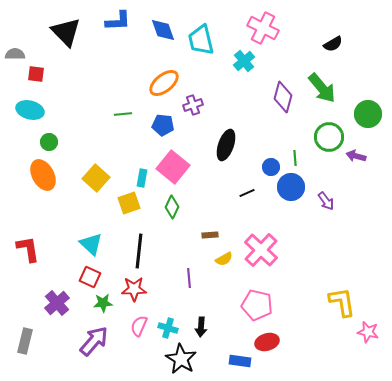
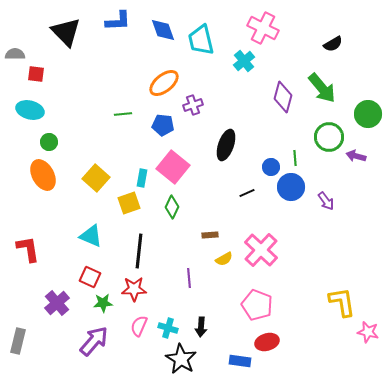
cyan triangle at (91, 244): moved 8 px up; rotated 20 degrees counterclockwise
pink pentagon at (257, 305): rotated 8 degrees clockwise
gray rectangle at (25, 341): moved 7 px left
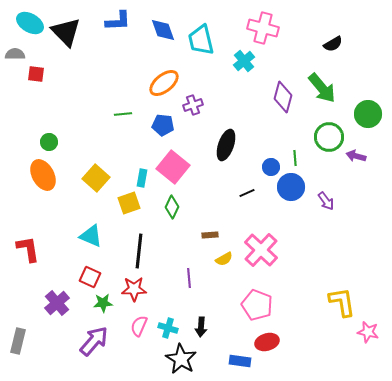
pink cross at (263, 28): rotated 12 degrees counterclockwise
cyan ellipse at (30, 110): moved 87 px up; rotated 16 degrees clockwise
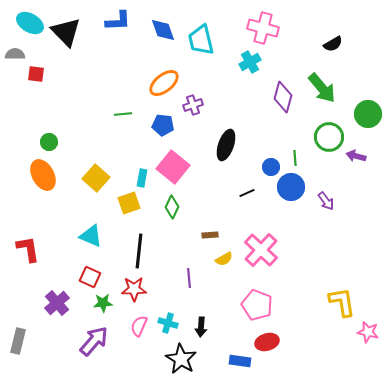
cyan cross at (244, 61): moved 6 px right, 1 px down; rotated 10 degrees clockwise
cyan cross at (168, 328): moved 5 px up
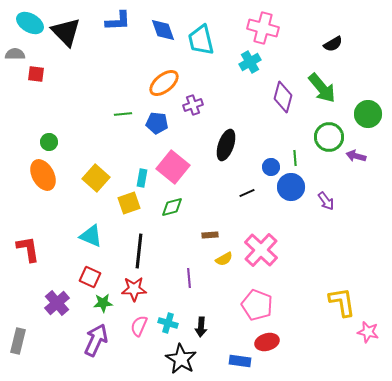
blue pentagon at (163, 125): moved 6 px left, 2 px up
green diamond at (172, 207): rotated 50 degrees clockwise
purple arrow at (94, 341): moved 2 px right, 1 px up; rotated 16 degrees counterclockwise
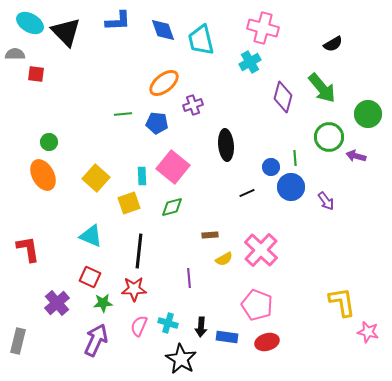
black ellipse at (226, 145): rotated 24 degrees counterclockwise
cyan rectangle at (142, 178): moved 2 px up; rotated 12 degrees counterclockwise
blue rectangle at (240, 361): moved 13 px left, 24 px up
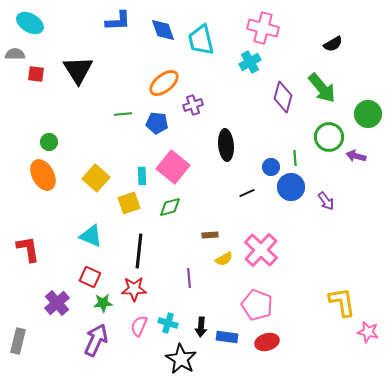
black triangle at (66, 32): moved 12 px right, 38 px down; rotated 12 degrees clockwise
green diamond at (172, 207): moved 2 px left
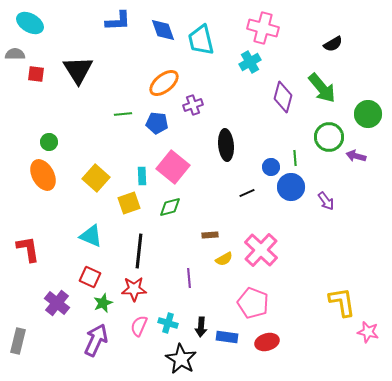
purple cross at (57, 303): rotated 10 degrees counterclockwise
green star at (103, 303): rotated 18 degrees counterclockwise
pink pentagon at (257, 305): moved 4 px left, 2 px up
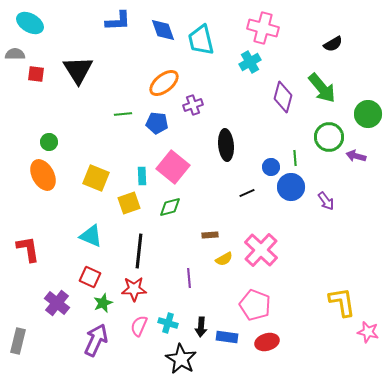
yellow square at (96, 178): rotated 20 degrees counterclockwise
pink pentagon at (253, 303): moved 2 px right, 2 px down
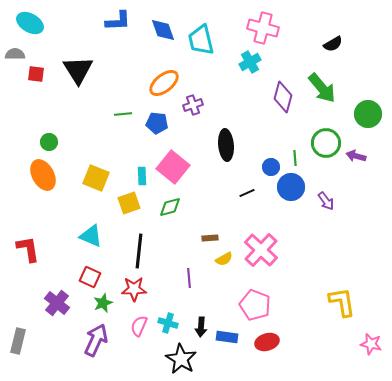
green circle at (329, 137): moved 3 px left, 6 px down
brown rectangle at (210, 235): moved 3 px down
pink star at (368, 332): moved 3 px right, 12 px down
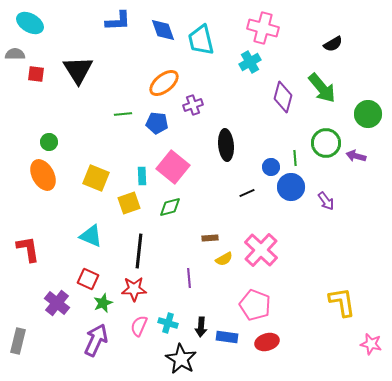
red square at (90, 277): moved 2 px left, 2 px down
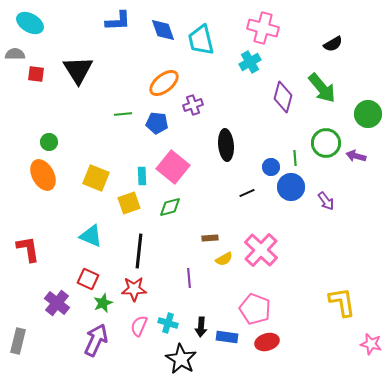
pink pentagon at (255, 305): moved 4 px down
